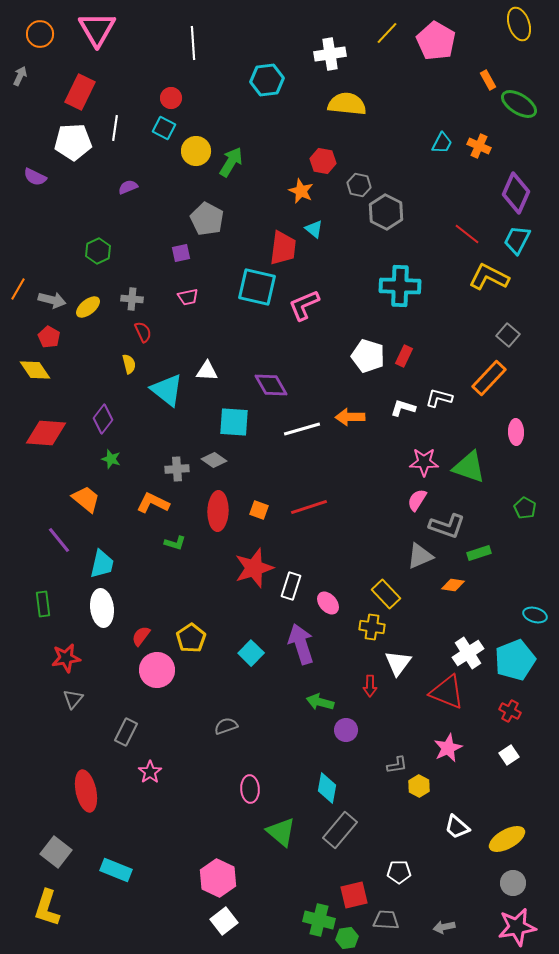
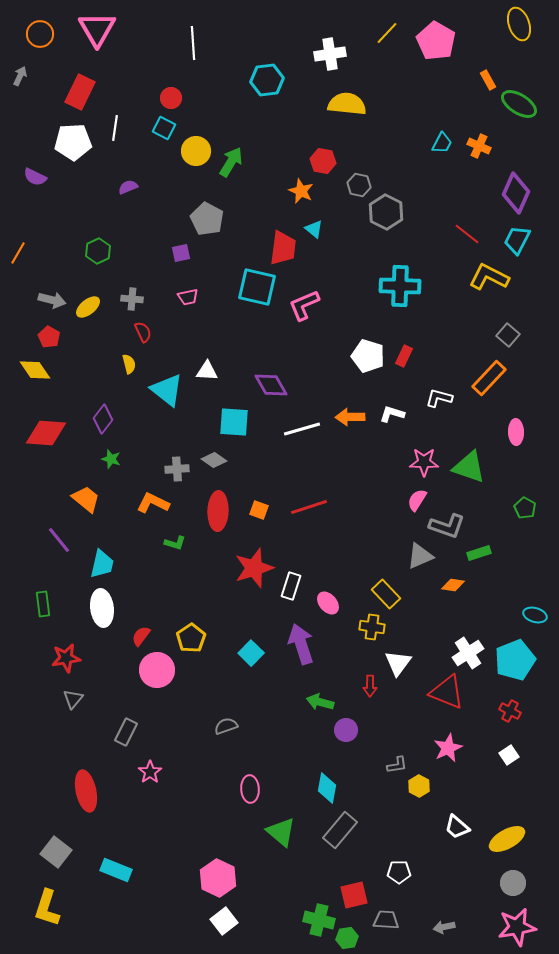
orange line at (18, 289): moved 36 px up
white L-shape at (403, 408): moved 11 px left, 6 px down
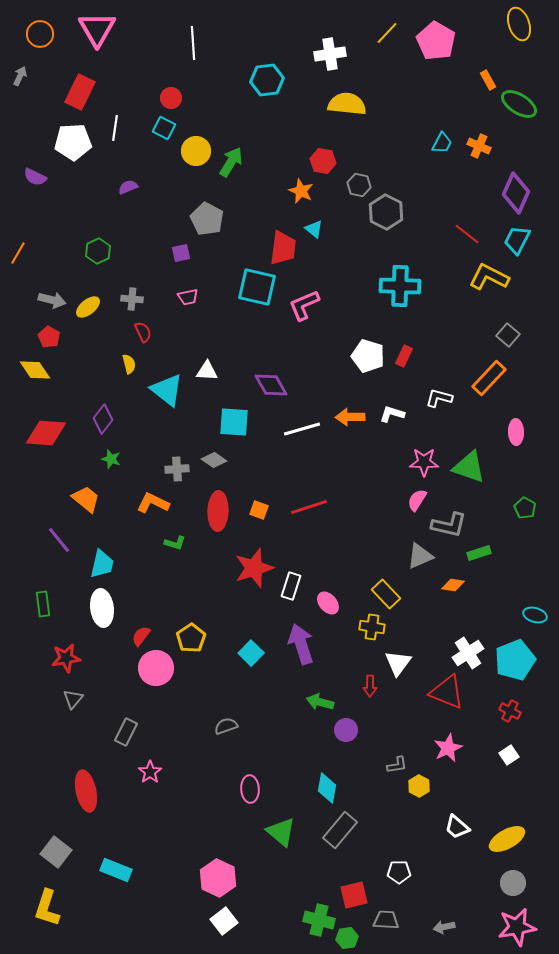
gray L-shape at (447, 526): moved 2 px right, 1 px up; rotated 6 degrees counterclockwise
pink circle at (157, 670): moved 1 px left, 2 px up
